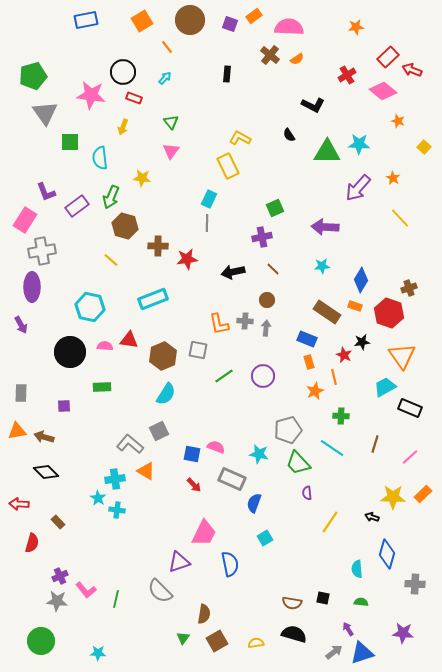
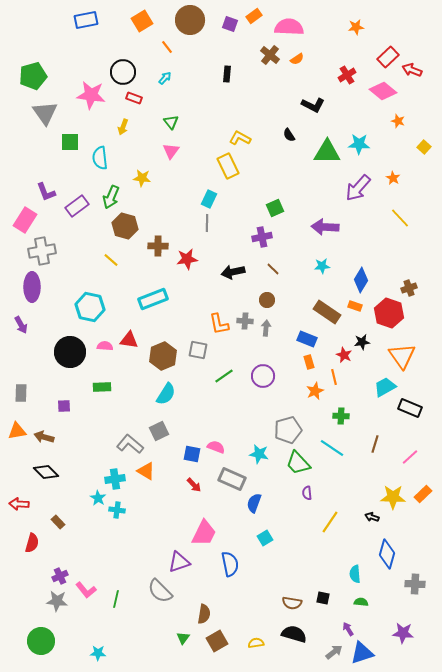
cyan semicircle at (357, 569): moved 2 px left, 5 px down
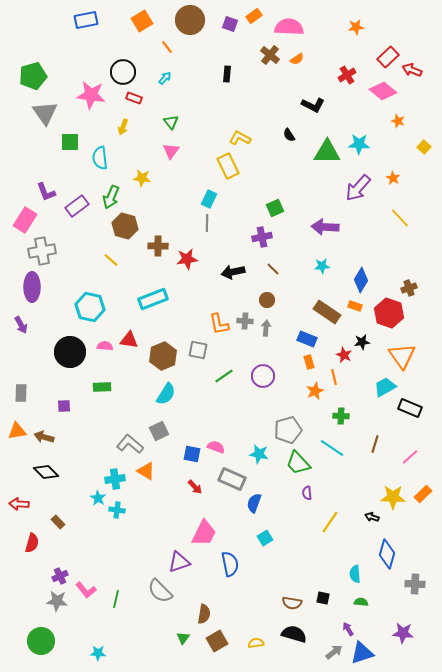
red arrow at (194, 485): moved 1 px right, 2 px down
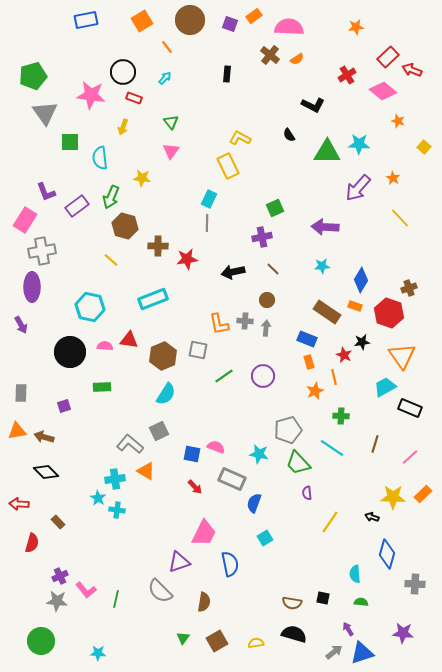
purple square at (64, 406): rotated 16 degrees counterclockwise
brown semicircle at (204, 614): moved 12 px up
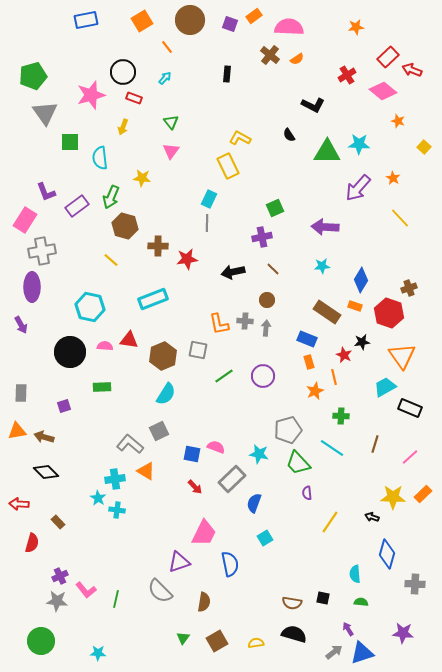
pink star at (91, 95): rotated 24 degrees counterclockwise
gray rectangle at (232, 479): rotated 68 degrees counterclockwise
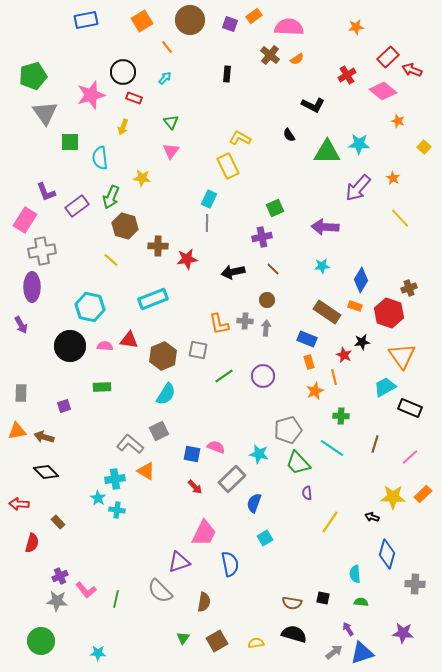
black circle at (70, 352): moved 6 px up
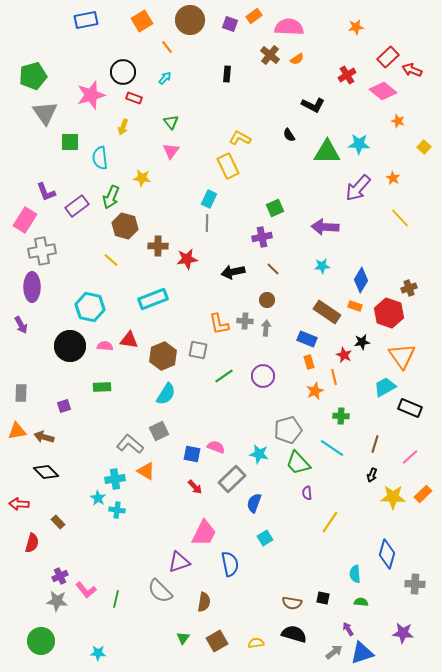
black arrow at (372, 517): moved 42 px up; rotated 88 degrees counterclockwise
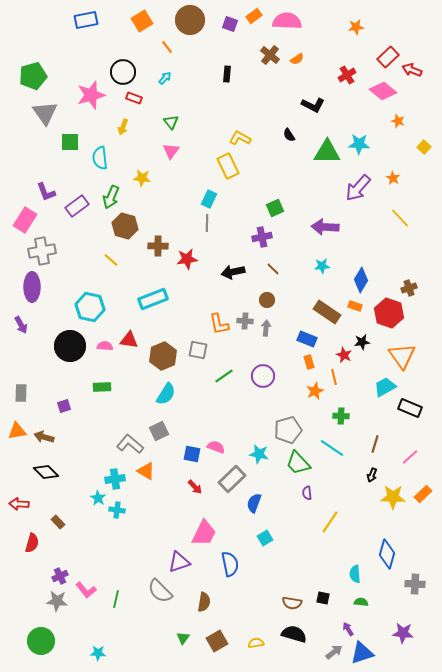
pink semicircle at (289, 27): moved 2 px left, 6 px up
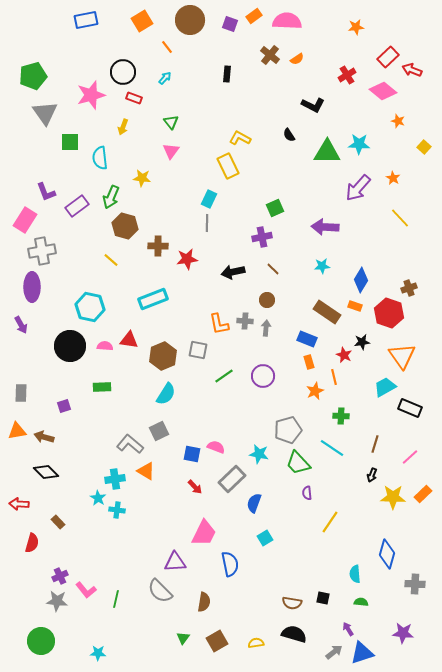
purple triangle at (179, 562): moved 4 px left; rotated 15 degrees clockwise
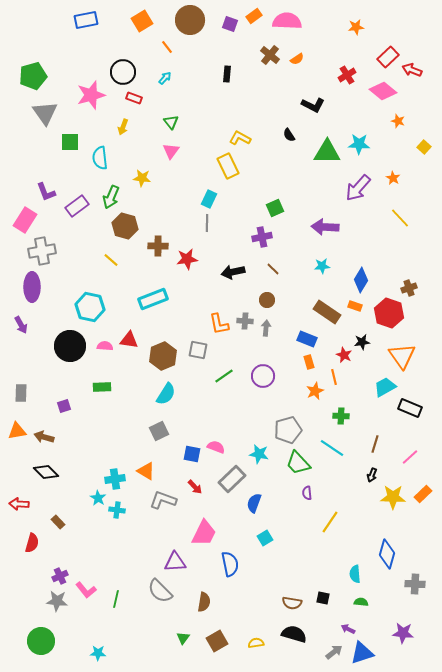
gray L-shape at (130, 444): moved 33 px right, 56 px down; rotated 20 degrees counterclockwise
purple arrow at (348, 629): rotated 32 degrees counterclockwise
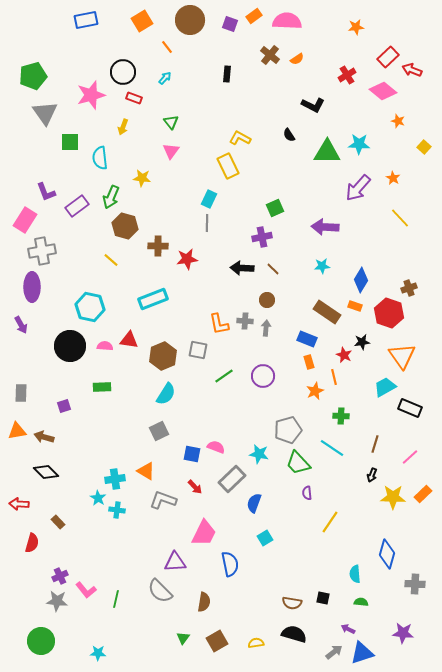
black arrow at (233, 272): moved 9 px right, 4 px up; rotated 15 degrees clockwise
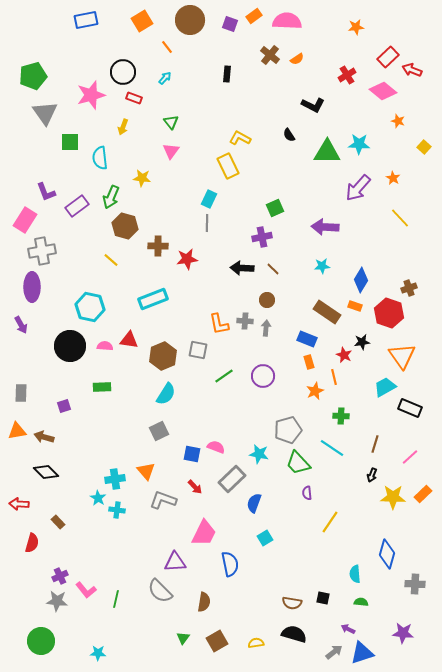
orange triangle at (146, 471): rotated 18 degrees clockwise
